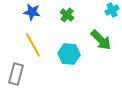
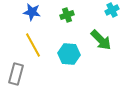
green cross: rotated 32 degrees clockwise
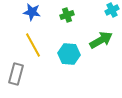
green arrow: rotated 75 degrees counterclockwise
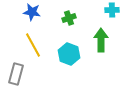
cyan cross: rotated 24 degrees clockwise
green cross: moved 2 px right, 3 px down
green arrow: rotated 60 degrees counterclockwise
cyan hexagon: rotated 15 degrees clockwise
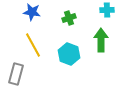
cyan cross: moved 5 px left
